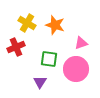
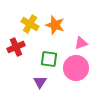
yellow cross: moved 3 px right, 1 px down
pink circle: moved 1 px up
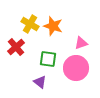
orange star: moved 2 px left, 1 px down
red cross: rotated 18 degrees counterclockwise
green square: moved 1 px left
purple triangle: rotated 24 degrees counterclockwise
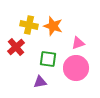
yellow cross: moved 1 px left, 1 px down; rotated 18 degrees counterclockwise
pink triangle: moved 3 px left
purple triangle: rotated 48 degrees counterclockwise
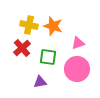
red cross: moved 6 px right, 1 px down
green square: moved 2 px up
pink circle: moved 1 px right, 1 px down
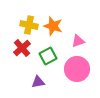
pink triangle: moved 2 px up
green square: moved 1 px up; rotated 36 degrees counterclockwise
purple triangle: moved 2 px left
